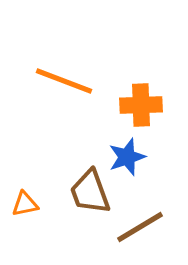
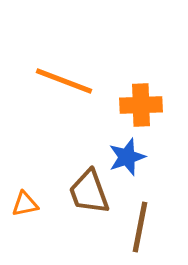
brown trapezoid: moved 1 px left
brown line: rotated 48 degrees counterclockwise
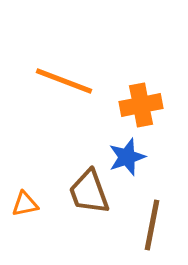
orange cross: rotated 9 degrees counterclockwise
brown line: moved 12 px right, 2 px up
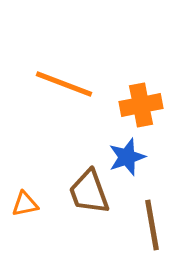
orange line: moved 3 px down
brown line: rotated 21 degrees counterclockwise
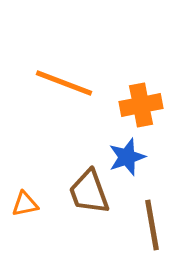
orange line: moved 1 px up
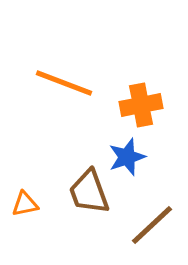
brown line: rotated 57 degrees clockwise
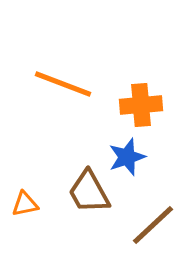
orange line: moved 1 px left, 1 px down
orange cross: rotated 6 degrees clockwise
brown trapezoid: rotated 9 degrees counterclockwise
brown line: moved 1 px right
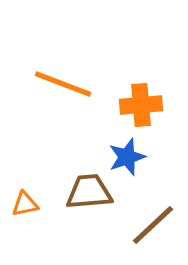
brown trapezoid: rotated 114 degrees clockwise
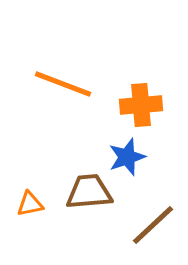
orange triangle: moved 5 px right
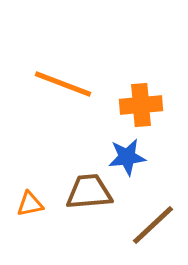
blue star: rotated 12 degrees clockwise
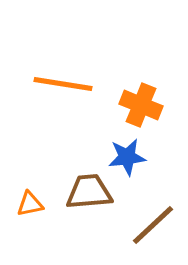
orange line: rotated 12 degrees counterclockwise
orange cross: rotated 27 degrees clockwise
